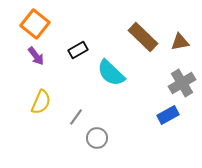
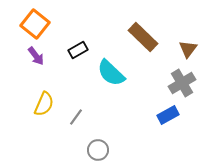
brown triangle: moved 8 px right, 7 px down; rotated 42 degrees counterclockwise
yellow semicircle: moved 3 px right, 2 px down
gray circle: moved 1 px right, 12 px down
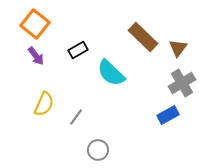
brown triangle: moved 10 px left, 1 px up
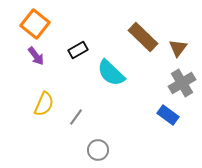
blue rectangle: rotated 65 degrees clockwise
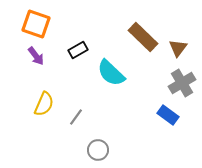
orange square: moved 1 px right; rotated 20 degrees counterclockwise
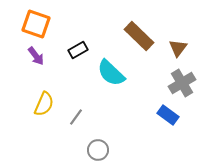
brown rectangle: moved 4 px left, 1 px up
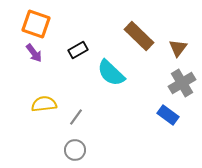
purple arrow: moved 2 px left, 3 px up
yellow semicircle: rotated 120 degrees counterclockwise
gray circle: moved 23 px left
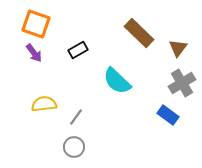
brown rectangle: moved 3 px up
cyan semicircle: moved 6 px right, 8 px down
gray circle: moved 1 px left, 3 px up
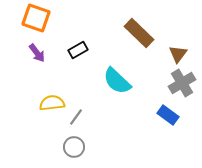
orange square: moved 6 px up
brown triangle: moved 6 px down
purple arrow: moved 3 px right
yellow semicircle: moved 8 px right, 1 px up
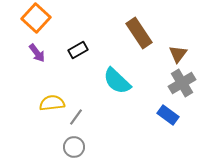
orange square: rotated 24 degrees clockwise
brown rectangle: rotated 12 degrees clockwise
